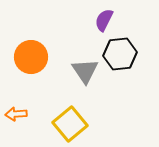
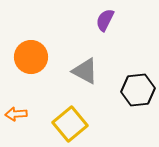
purple semicircle: moved 1 px right
black hexagon: moved 18 px right, 36 px down
gray triangle: rotated 28 degrees counterclockwise
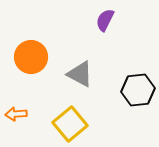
gray triangle: moved 5 px left, 3 px down
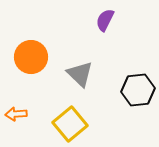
gray triangle: rotated 16 degrees clockwise
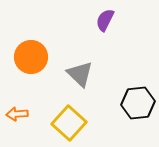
black hexagon: moved 13 px down
orange arrow: moved 1 px right
yellow square: moved 1 px left, 1 px up; rotated 8 degrees counterclockwise
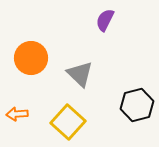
orange circle: moved 1 px down
black hexagon: moved 1 px left, 2 px down; rotated 8 degrees counterclockwise
yellow square: moved 1 px left, 1 px up
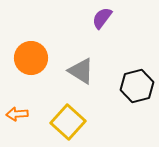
purple semicircle: moved 3 px left, 2 px up; rotated 10 degrees clockwise
gray triangle: moved 1 px right, 3 px up; rotated 12 degrees counterclockwise
black hexagon: moved 19 px up
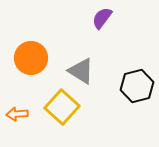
yellow square: moved 6 px left, 15 px up
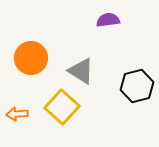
purple semicircle: moved 6 px right, 2 px down; rotated 45 degrees clockwise
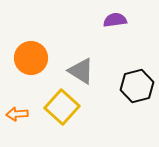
purple semicircle: moved 7 px right
